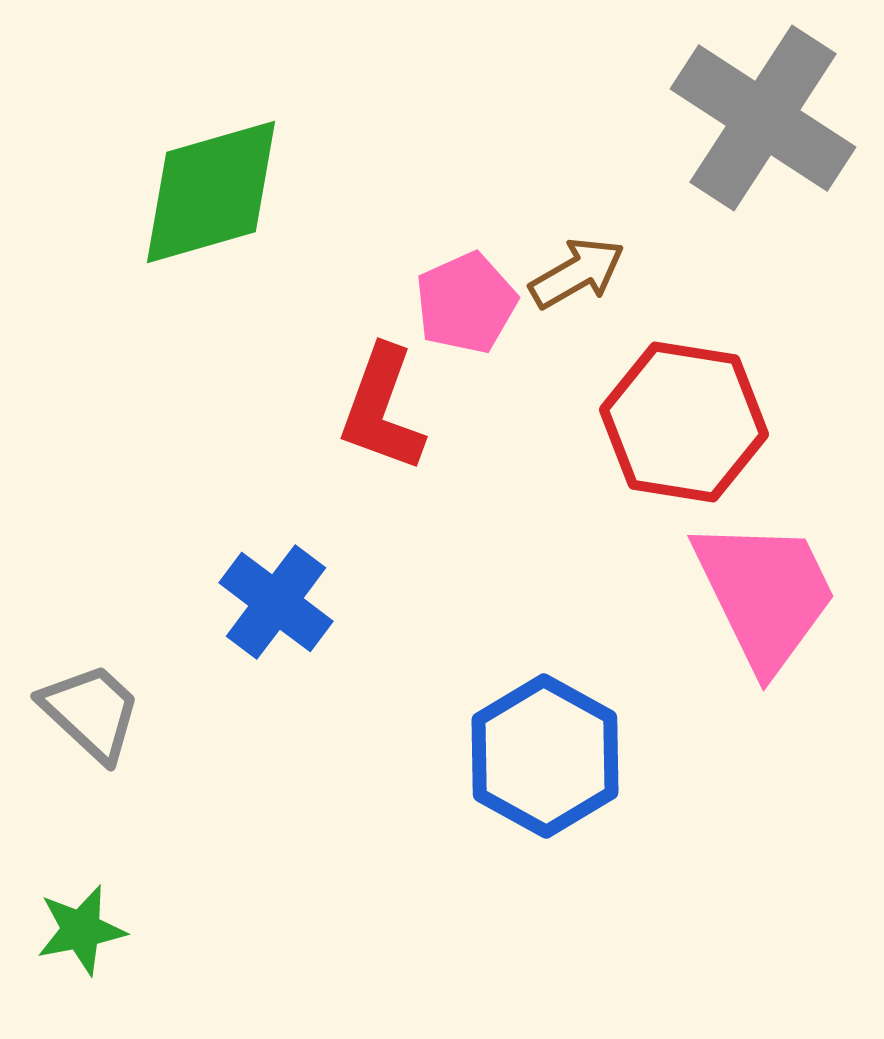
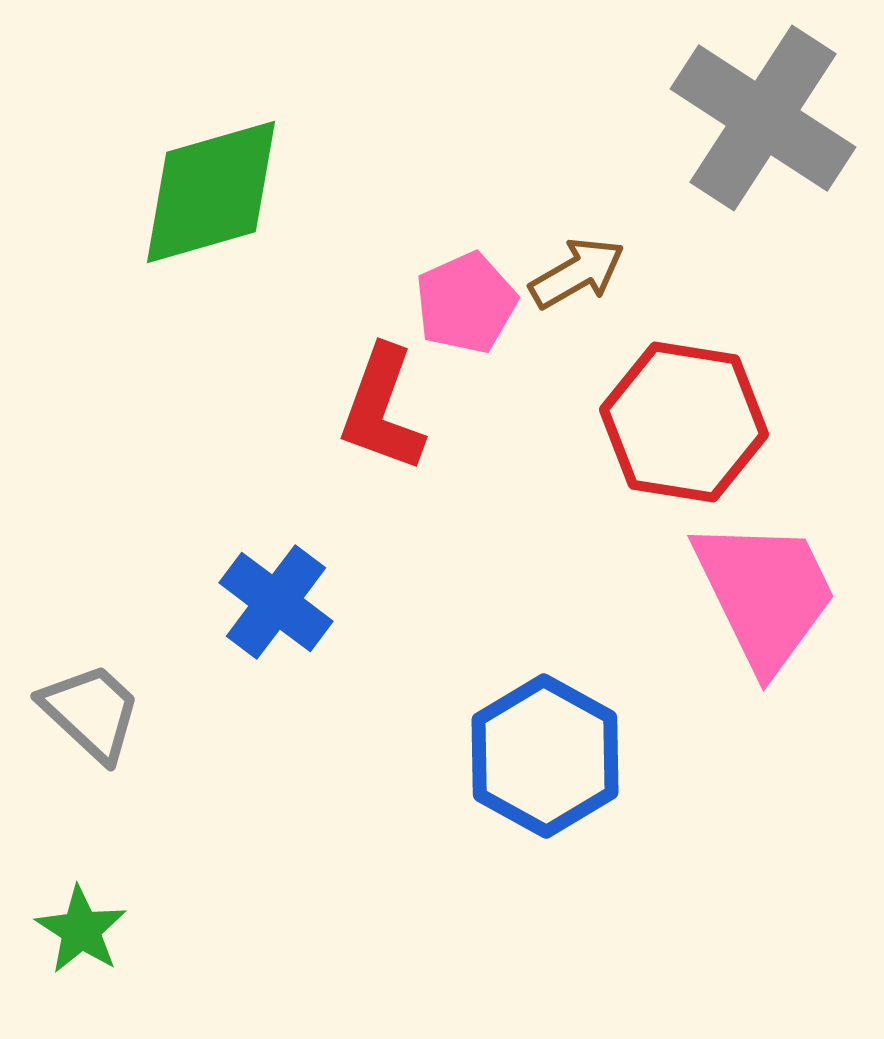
green star: rotated 28 degrees counterclockwise
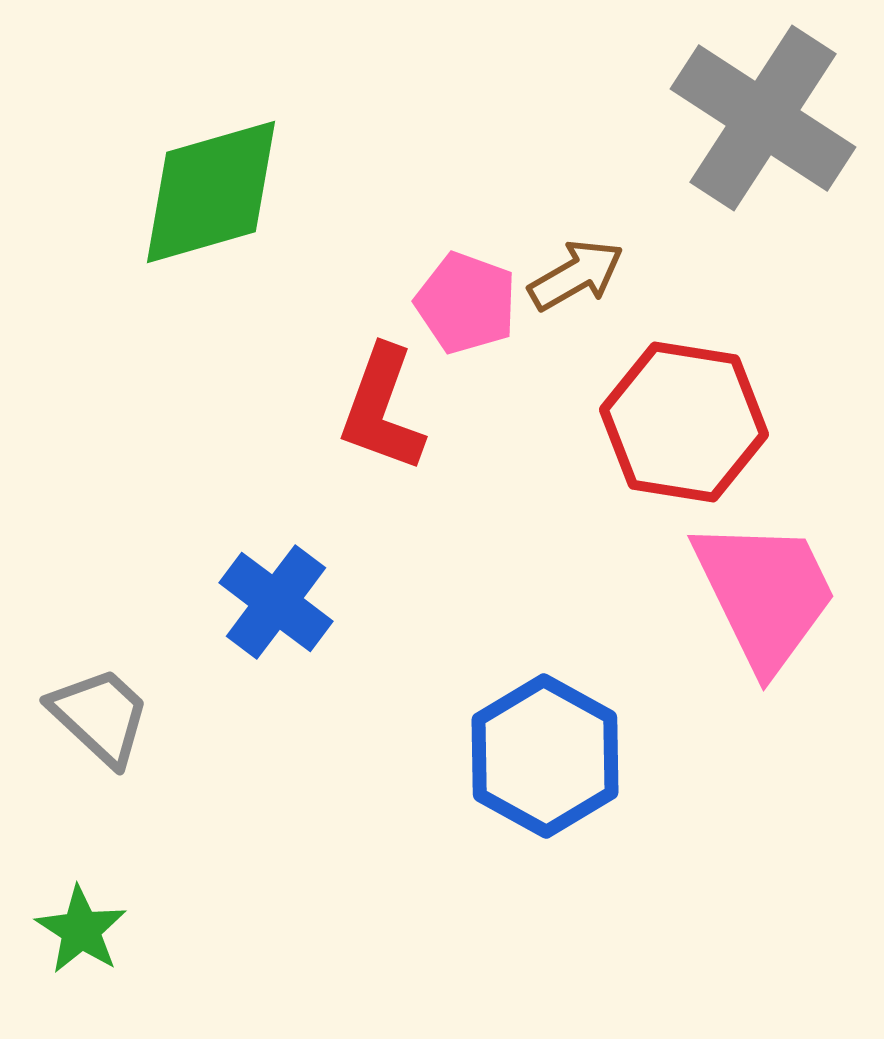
brown arrow: moved 1 px left, 2 px down
pink pentagon: rotated 28 degrees counterclockwise
gray trapezoid: moved 9 px right, 4 px down
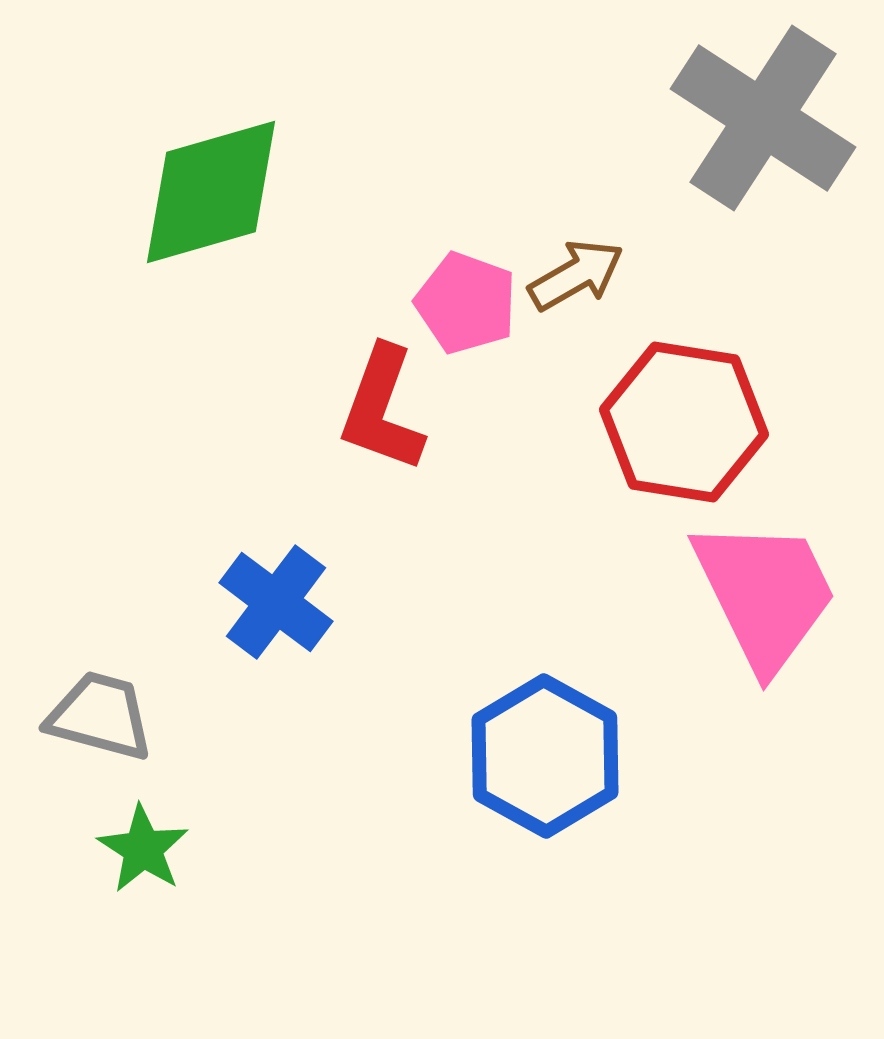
gray trapezoid: rotated 28 degrees counterclockwise
green star: moved 62 px right, 81 px up
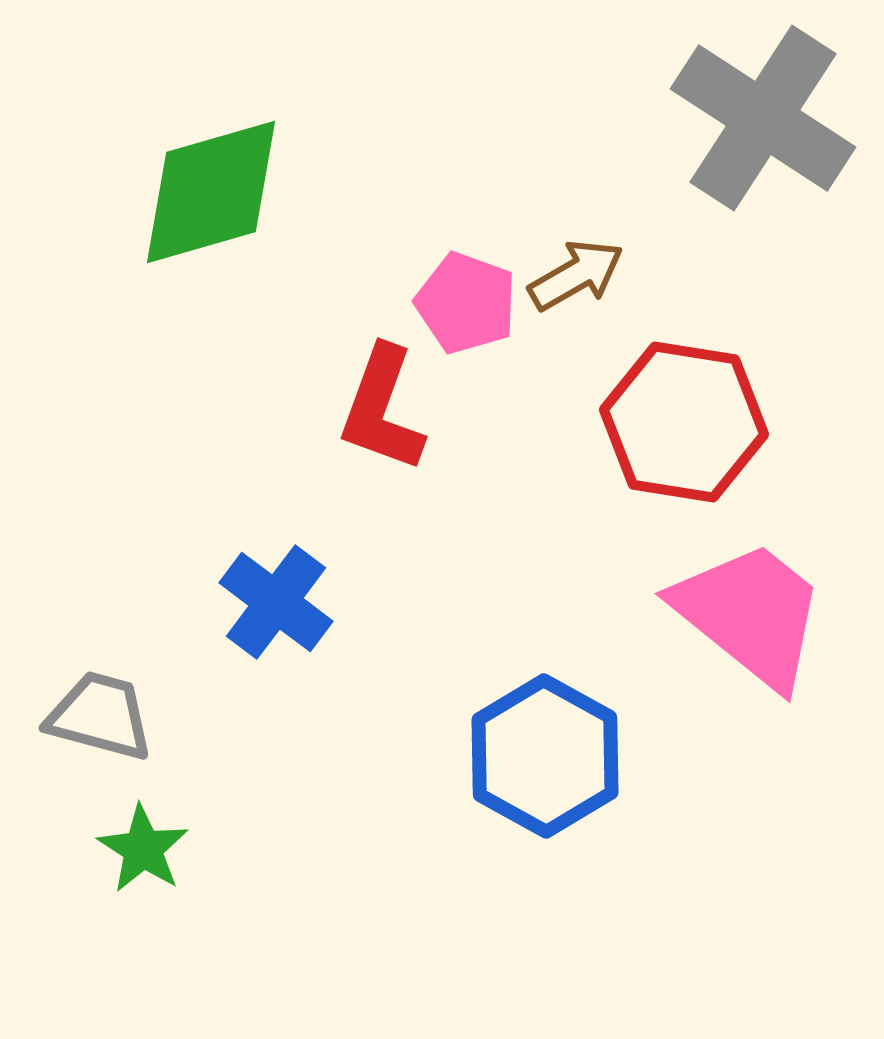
pink trapezoid: moved 15 px left, 20 px down; rotated 25 degrees counterclockwise
